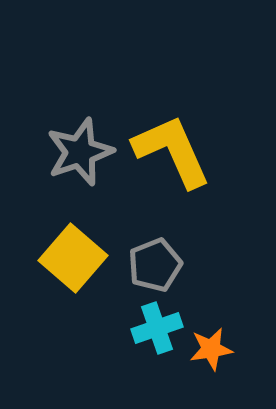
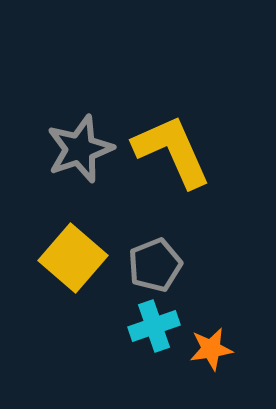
gray star: moved 3 px up
cyan cross: moved 3 px left, 2 px up
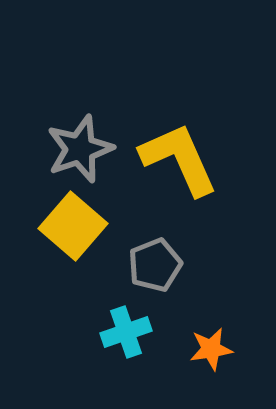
yellow L-shape: moved 7 px right, 8 px down
yellow square: moved 32 px up
cyan cross: moved 28 px left, 6 px down
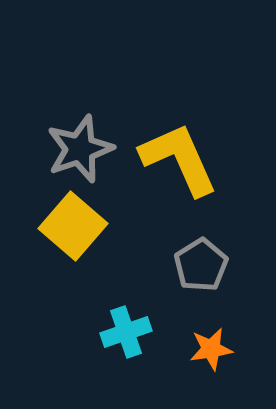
gray pentagon: moved 46 px right; rotated 10 degrees counterclockwise
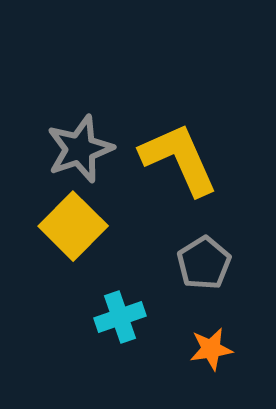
yellow square: rotated 4 degrees clockwise
gray pentagon: moved 3 px right, 2 px up
cyan cross: moved 6 px left, 15 px up
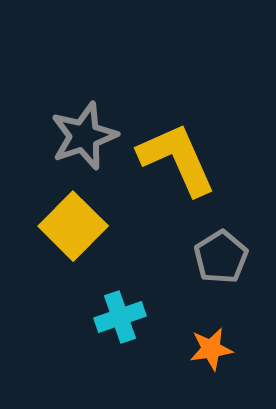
gray star: moved 4 px right, 13 px up
yellow L-shape: moved 2 px left
gray pentagon: moved 17 px right, 6 px up
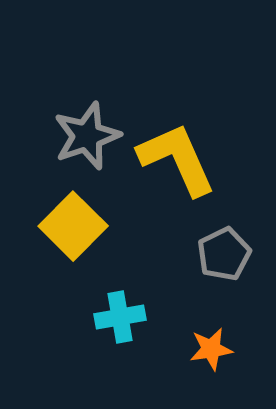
gray star: moved 3 px right
gray pentagon: moved 3 px right, 3 px up; rotated 6 degrees clockwise
cyan cross: rotated 9 degrees clockwise
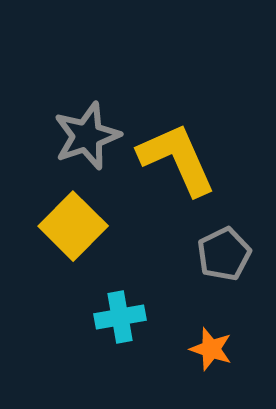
orange star: rotated 27 degrees clockwise
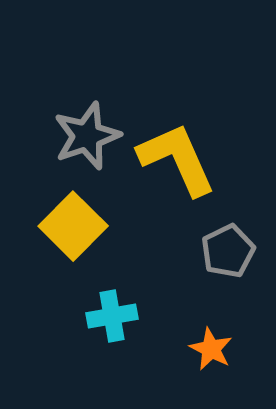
gray pentagon: moved 4 px right, 3 px up
cyan cross: moved 8 px left, 1 px up
orange star: rotated 9 degrees clockwise
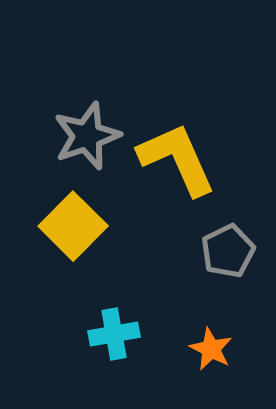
cyan cross: moved 2 px right, 18 px down
